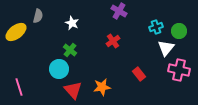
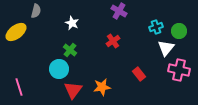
gray semicircle: moved 2 px left, 5 px up
red triangle: rotated 18 degrees clockwise
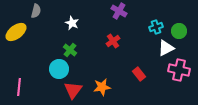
white triangle: rotated 24 degrees clockwise
pink line: rotated 24 degrees clockwise
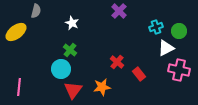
purple cross: rotated 14 degrees clockwise
red cross: moved 4 px right, 21 px down; rotated 16 degrees counterclockwise
cyan circle: moved 2 px right
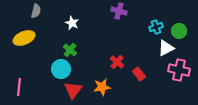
purple cross: rotated 28 degrees counterclockwise
yellow ellipse: moved 8 px right, 6 px down; rotated 15 degrees clockwise
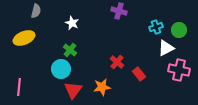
green circle: moved 1 px up
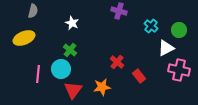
gray semicircle: moved 3 px left
cyan cross: moved 5 px left, 1 px up; rotated 32 degrees counterclockwise
red rectangle: moved 2 px down
pink line: moved 19 px right, 13 px up
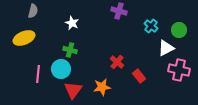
green cross: rotated 24 degrees counterclockwise
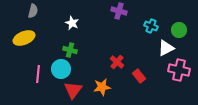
cyan cross: rotated 16 degrees counterclockwise
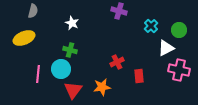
cyan cross: rotated 24 degrees clockwise
red cross: rotated 24 degrees clockwise
red rectangle: rotated 32 degrees clockwise
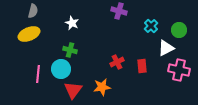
yellow ellipse: moved 5 px right, 4 px up
red rectangle: moved 3 px right, 10 px up
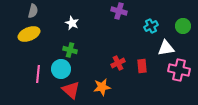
cyan cross: rotated 16 degrees clockwise
green circle: moved 4 px right, 4 px up
white triangle: rotated 18 degrees clockwise
red cross: moved 1 px right, 1 px down
red triangle: moved 2 px left; rotated 24 degrees counterclockwise
